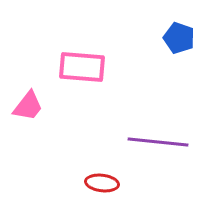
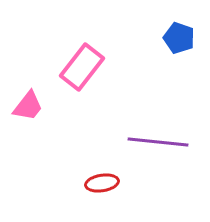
pink rectangle: rotated 57 degrees counterclockwise
red ellipse: rotated 16 degrees counterclockwise
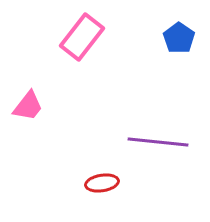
blue pentagon: rotated 16 degrees clockwise
pink rectangle: moved 30 px up
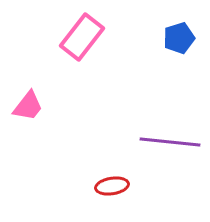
blue pentagon: rotated 20 degrees clockwise
purple line: moved 12 px right
red ellipse: moved 10 px right, 3 px down
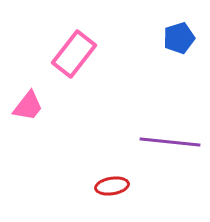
pink rectangle: moved 8 px left, 17 px down
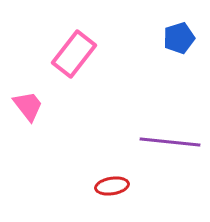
pink trapezoid: rotated 76 degrees counterclockwise
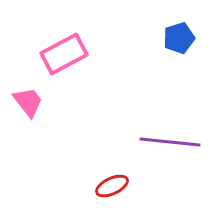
pink rectangle: moved 10 px left; rotated 24 degrees clockwise
pink trapezoid: moved 4 px up
red ellipse: rotated 16 degrees counterclockwise
